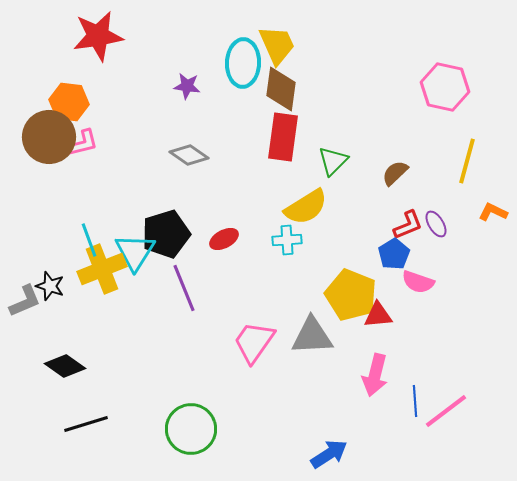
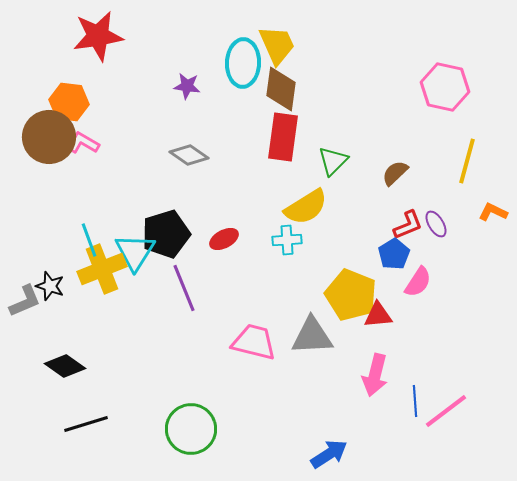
pink L-shape: rotated 136 degrees counterclockwise
pink semicircle: rotated 76 degrees counterclockwise
pink trapezoid: rotated 69 degrees clockwise
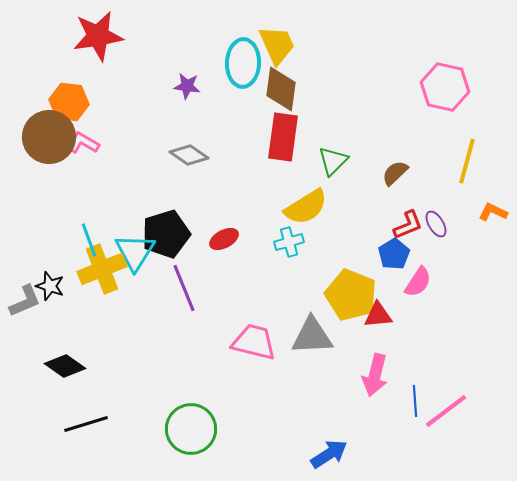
cyan cross: moved 2 px right, 2 px down; rotated 12 degrees counterclockwise
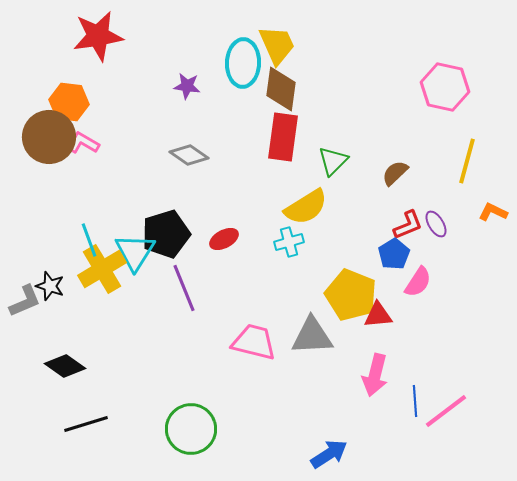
yellow cross: rotated 9 degrees counterclockwise
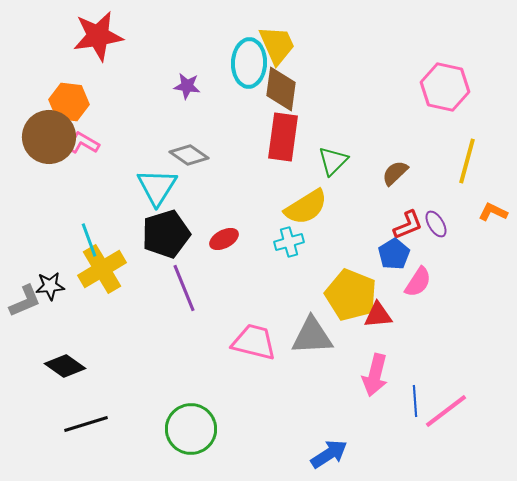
cyan ellipse: moved 6 px right
cyan triangle: moved 22 px right, 65 px up
black star: rotated 24 degrees counterclockwise
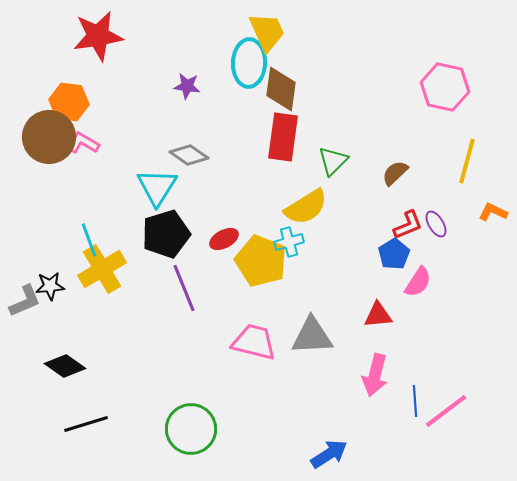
yellow trapezoid: moved 10 px left, 13 px up
yellow pentagon: moved 90 px left, 34 px up
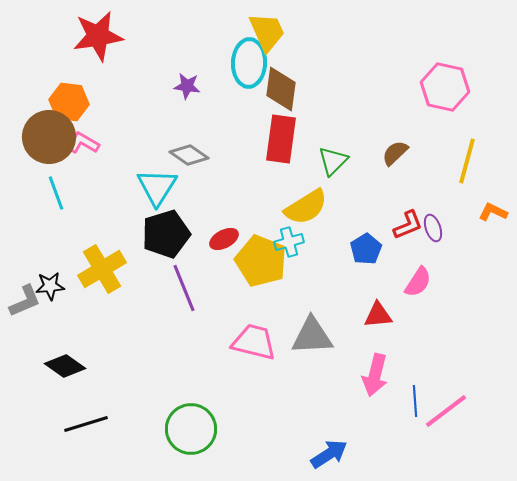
red rectangle: moved 2 px left, 2 px down
brown semicircle: moved 20 px up
purple ellipse: moved 3 px left, 4 px down; rotated 12 degrees clockwise
cyan line: moved 33 px left, 47 px up
blue pentagon: moved 28 px left, 5 px up
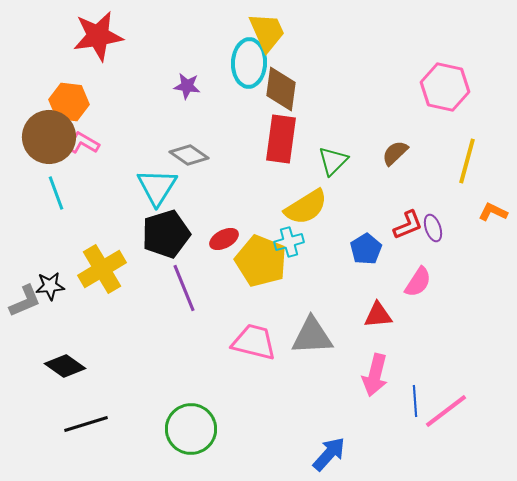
blue arrow: rotated 15 degrees counterclockwise
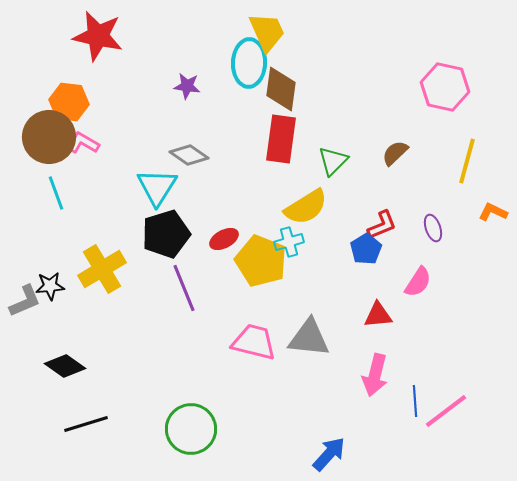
red star: rotated 21 degrees clockwise
red L-shape: moved 26 px left
gray triangle: moved 3 px left, 2 px down; rotated 9 degrees clockwise
